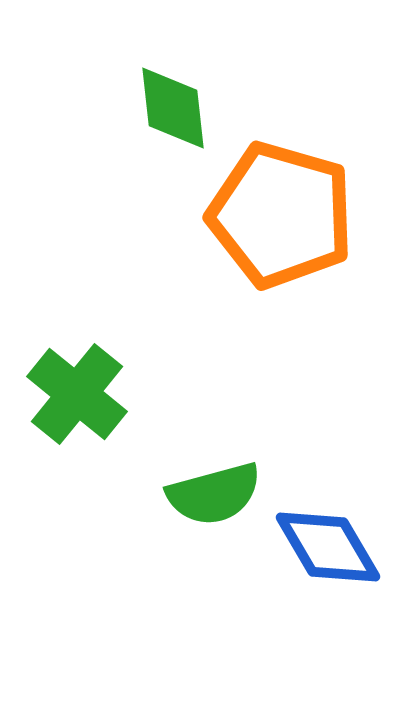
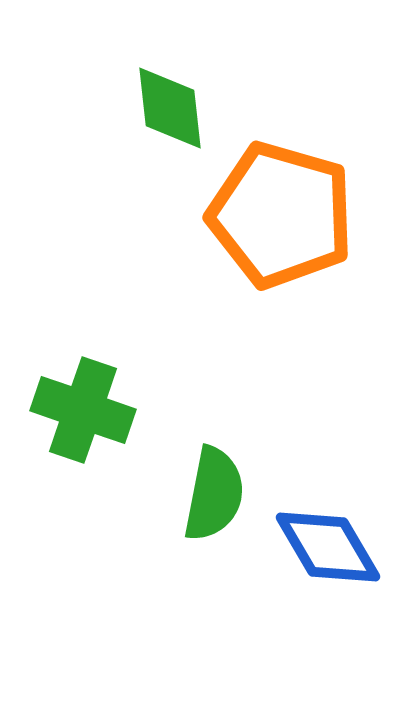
green diamond: moved 3 px left
green cross: moved 6 px right, 16 px down; rotated 20 degrees counterclockwise
green semicircle: rotated 64 degrees counterclockwise
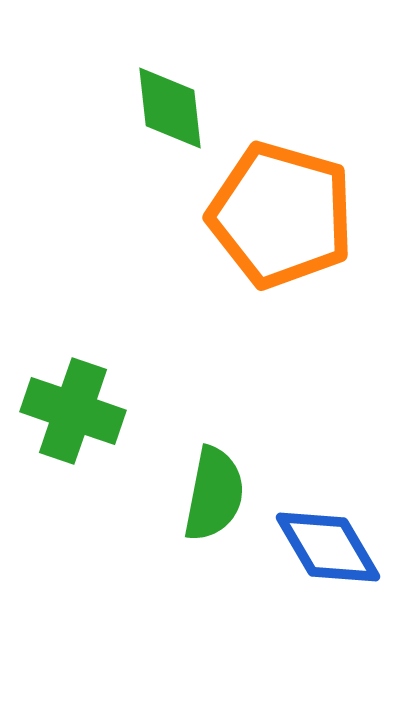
green cross: moved 10 px left, 1 px down
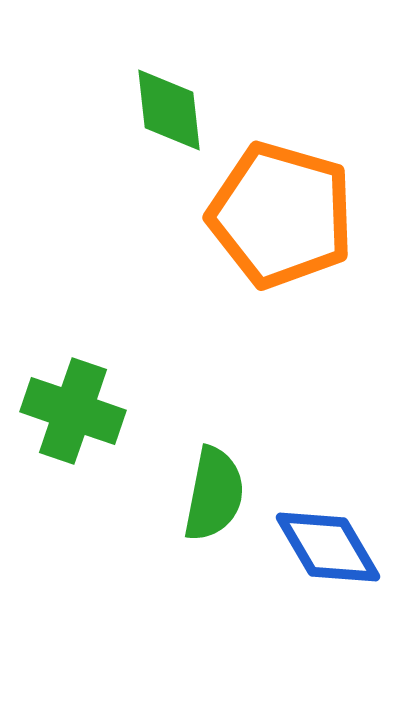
green diamond: moved 1 px left, 2 px down
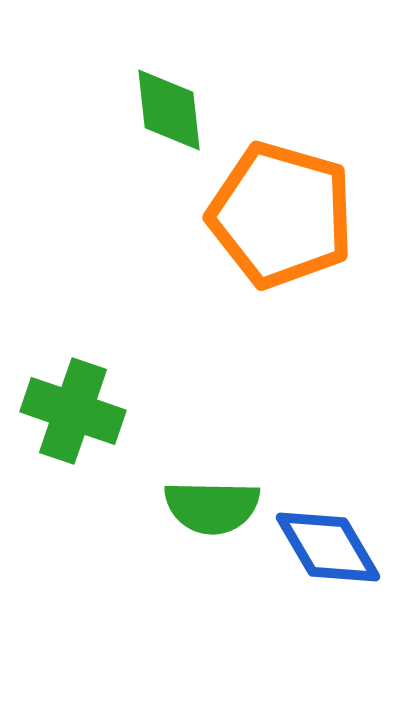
green semicircle: moved 2 px left, 13 px down; rotated 80 degrees clockwise
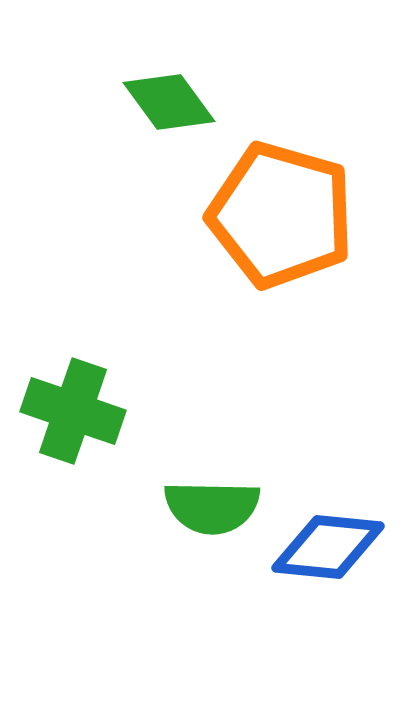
green diamond: moved 8 px up; rotated 30 degrees counterclockwise
blue diamond: rotated 54 degrees counterclockwise
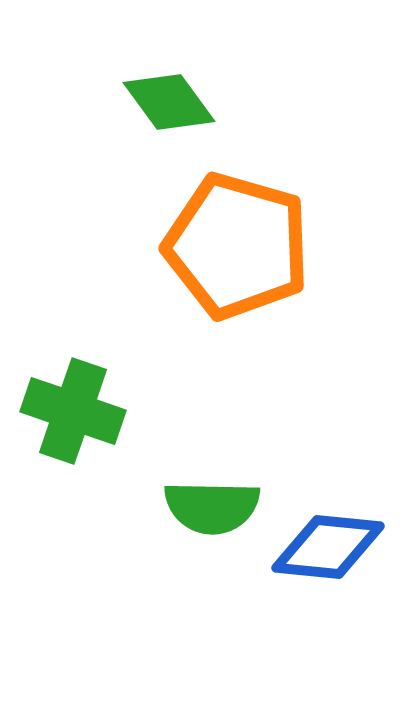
orange pentagon: moved 44 px left, 31 px down
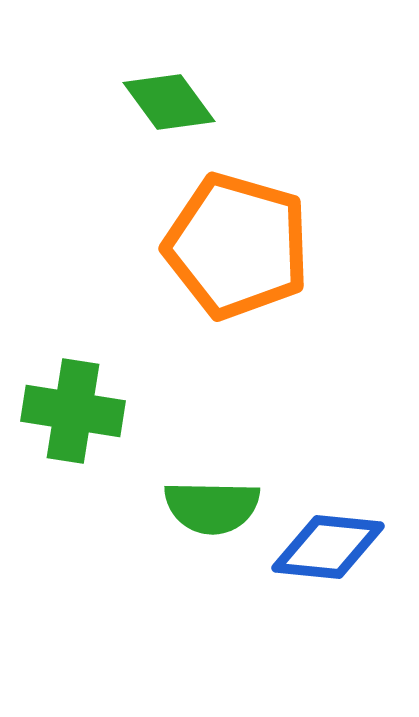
green cross: rotated 10 degrees counterclockwise
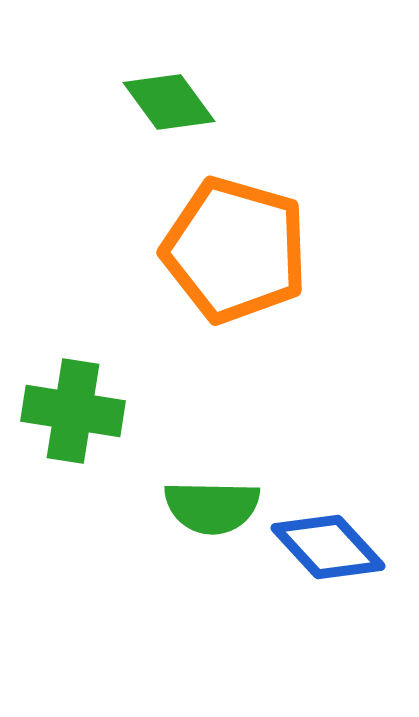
orange pentagon: moved 2 px left, 4 px down
blue diamond: rotated 42 degrees clockwise
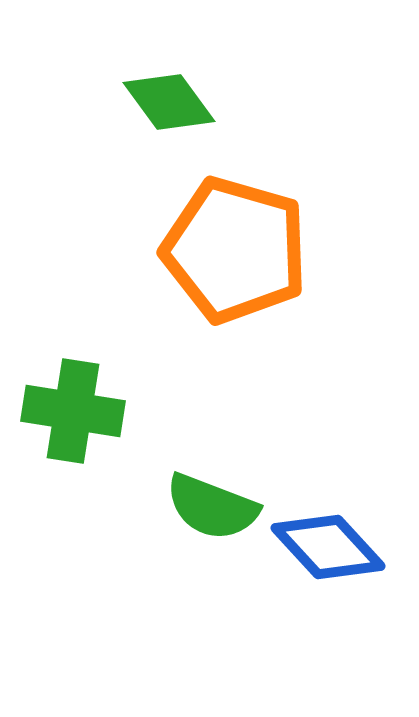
green semicircle: rotated 20 degrees clockwise
